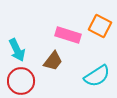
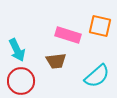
orange square: rotated 15 degrees counterclockwise
brown trapezoid: moved 3 px right; rotated 45 degrees clockwise
cyan semicircle: rotated 8 degrees counterclockwise
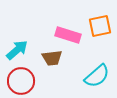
orange square: rotated 25 degrees counterclockwise
cyan arrow: rotated 105 degrees counterclockwise
brown trapezoid: moved 4 px left, 3 px up
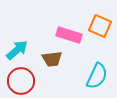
orange square: rotated 35 degrees clockwise
pink rectangle: moved 1 px right
brown trapezoid: moved 1 px down
cyan semicircle: rotated 24 degrees counterclockwise
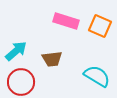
pink rectangle: moved 3 px left, 14 px up
cyan arrow: moved 1 px left, 1 px down
cyan semicircle: rotated 84 degrees counterclockwise
red circle: moved 1 px down
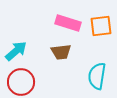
pink rectangle: moved 2 px right, 2 px down
orange square: moved 1 px right; rotated 30 degrees counterclockwise
brown trapezoid: moved 9 px right, 7 px up
cyan semicircle: rotated 112 degrees counterclockwise
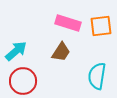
brown trapezoid: rotated 50 degrees counterclockwise
red circle: moved 2 px right, 1 px up
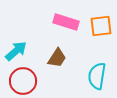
pink rectangle: moved 2 px left, 1 px up
brown trapezoid: moved 4 px left, 6 px down
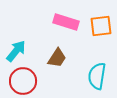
cyan arrow: rotated 10 degrees counterclockwise
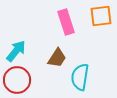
pink rectangle: rotated 55 degrees clockwise
orange square: moved 10 px up
cyan semicircle: moved 17 px left, 1 px down
red circle: moved 6 px left, 1 px up
